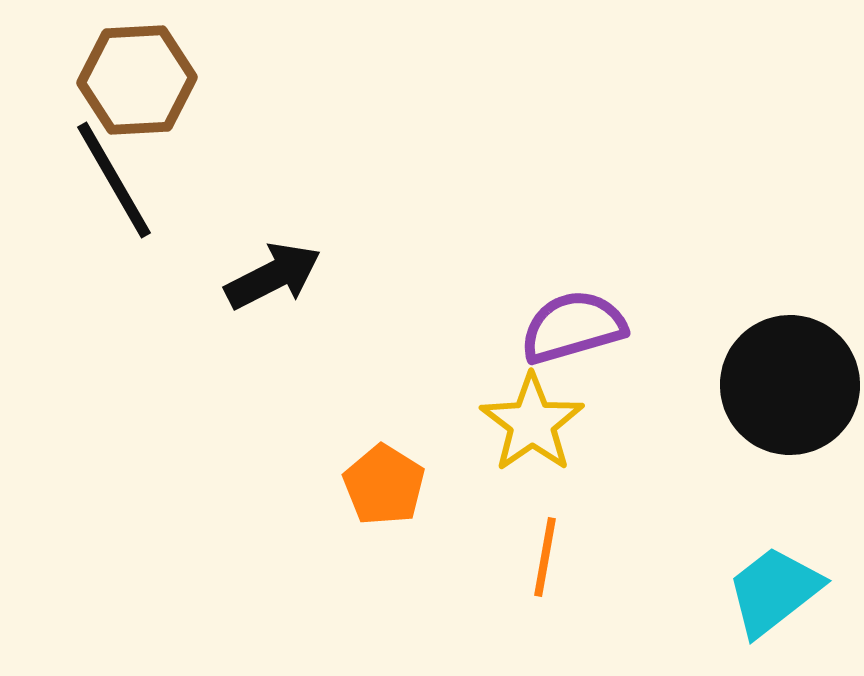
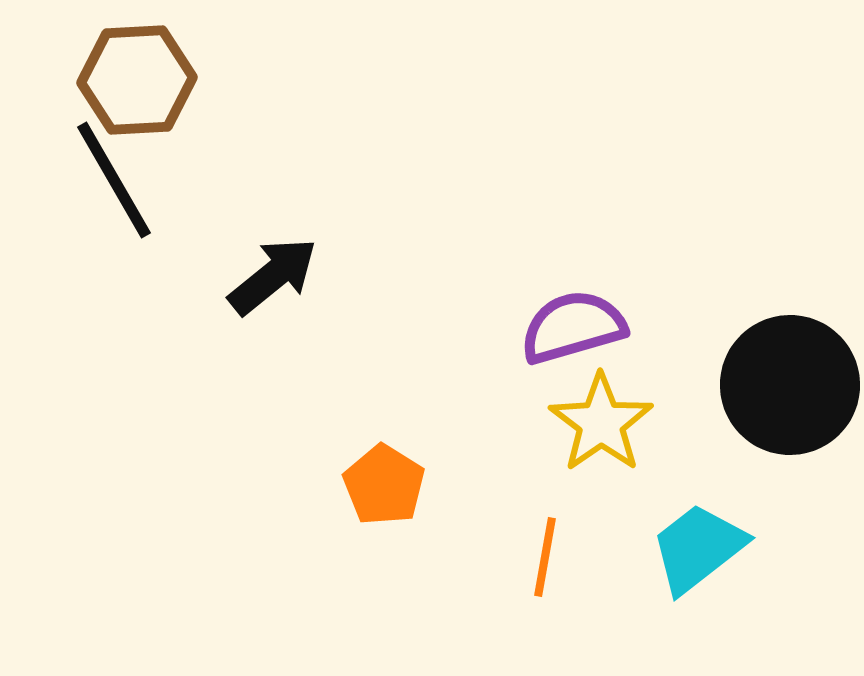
black arrow: rotated 12 degrees counterclockwise
yellow star: moved 69 px right
cyan trapezoid: moved 76 px left, 43 px up
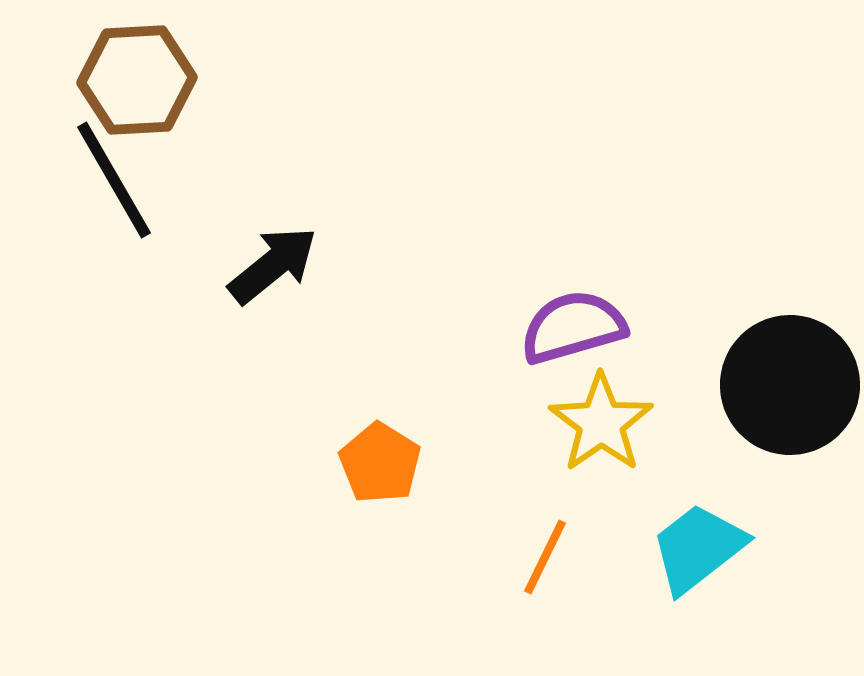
black arrow: moved 11 px up
orange pentagon: moved 4 px left, 22 px up
orange line: rotated 16 degrees clockwise
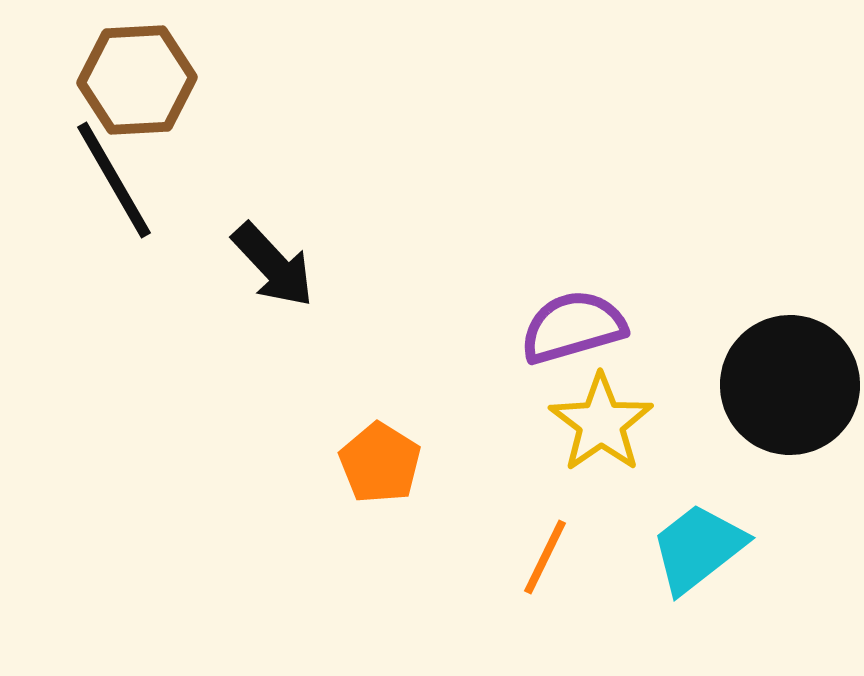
black arrow: rotated 86 degrees clockwise
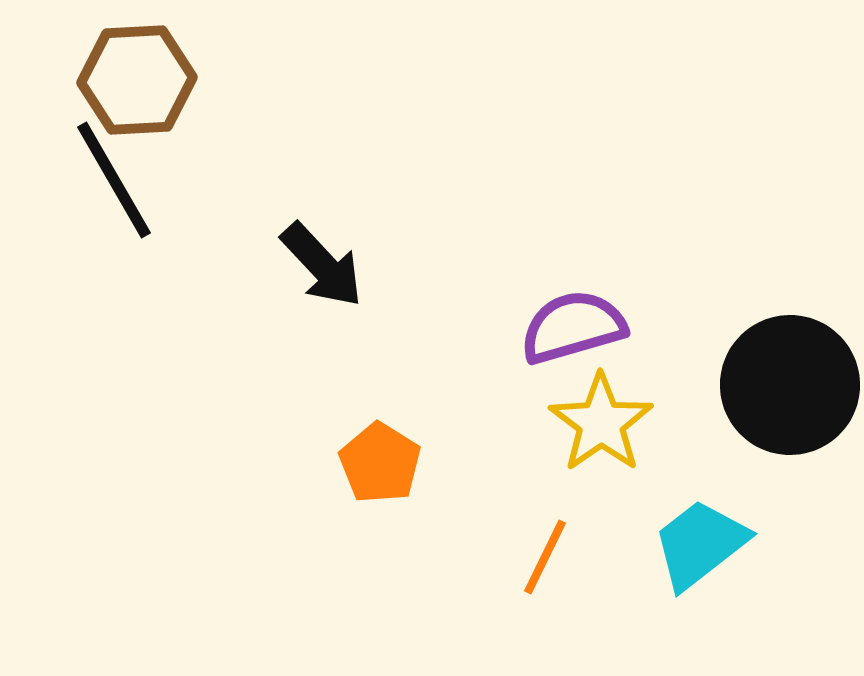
black arrow: moved 49 px right
cyan trapezoid: moved 2 px right, 4 px up
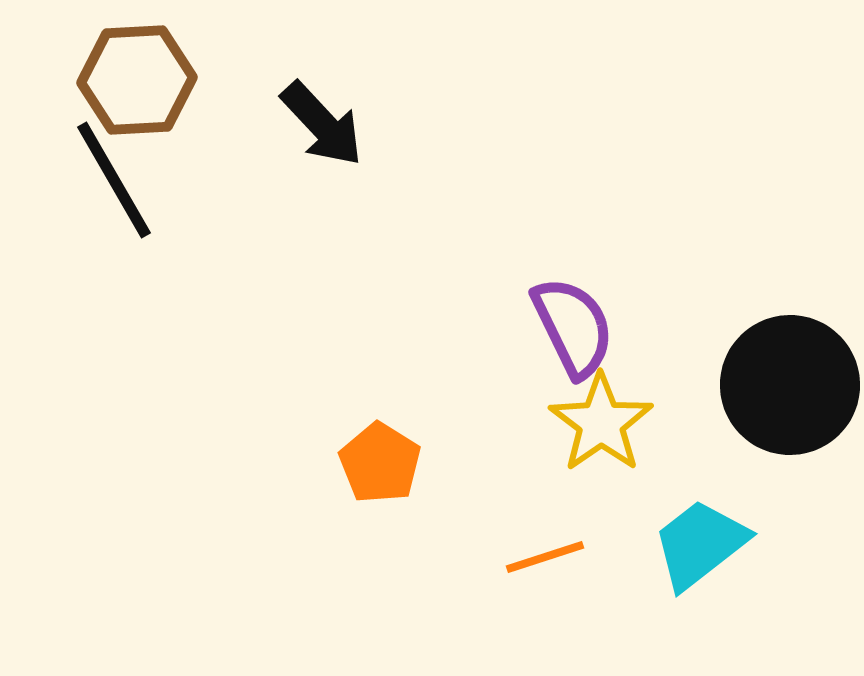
black arrow: moved 141 px up
purple semicircle: rotated 80 degrees clockwise
orange line: rotated 46 degrees clockwise
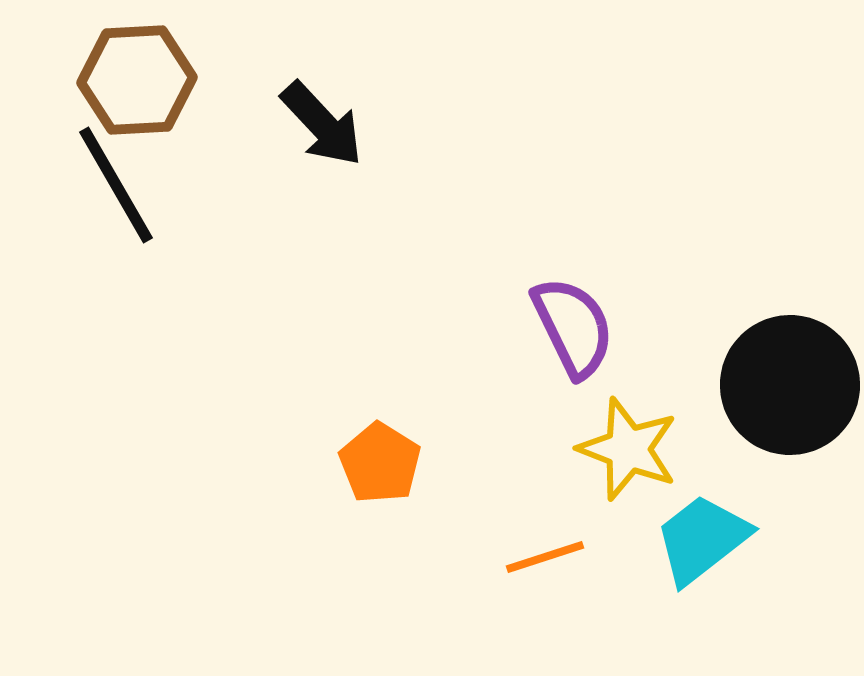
black line: moved 2 px right, 5 px down
yellow star: moved 27 px right, 26 px down; rotated 16 degrees counterclockwise
cyan trapezoid: moved 2 px right, 5 px up
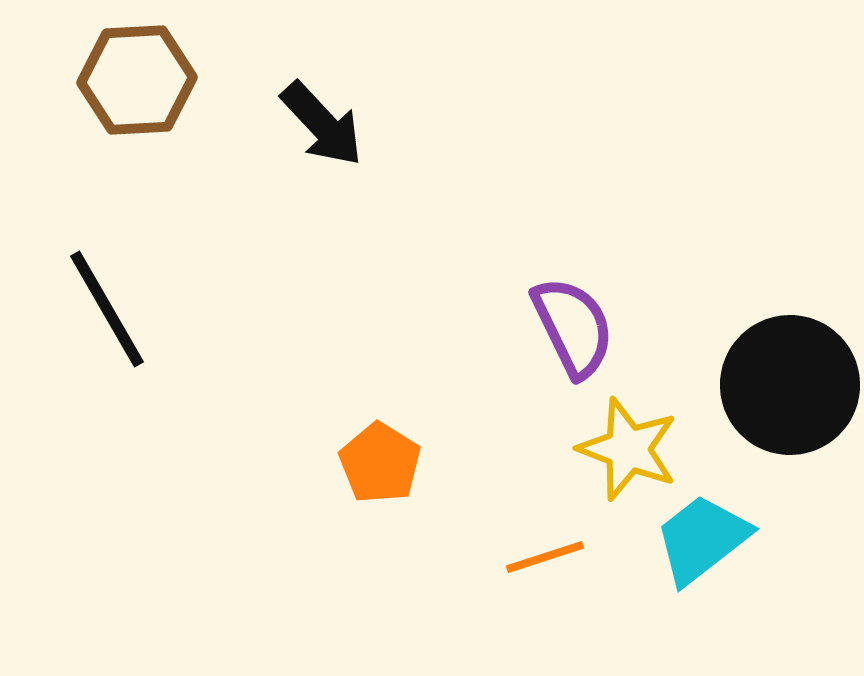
black line: moved 9 px left, 124 px down
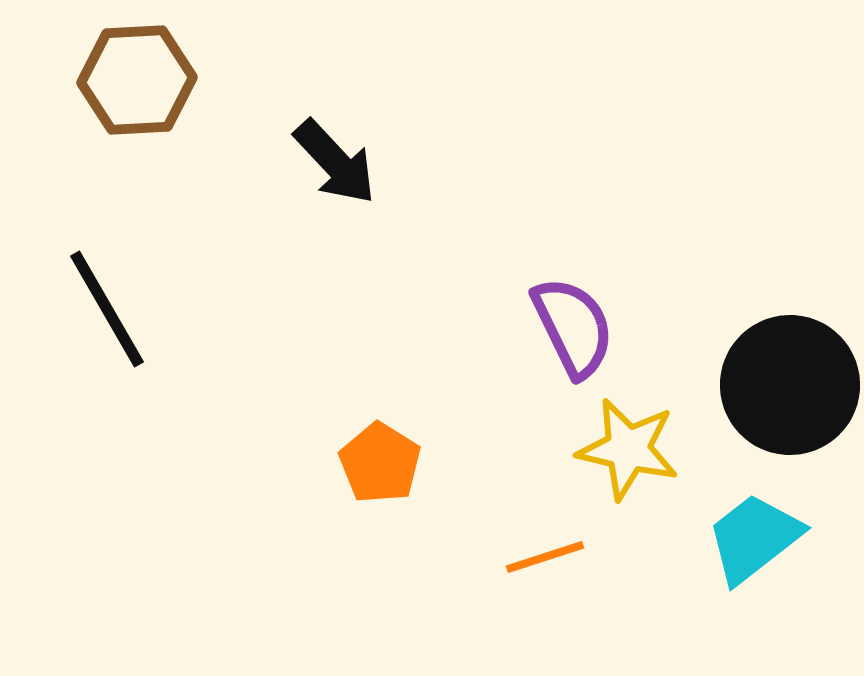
black arrow: moved 13 px right, 38 px down
yellow star: rotated 8 degrees counterclockwise
cyan trapezoid: moved 52 px right, 1 px up
